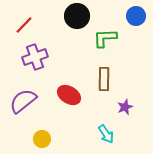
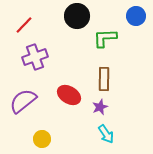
purple star: moved 25 px left
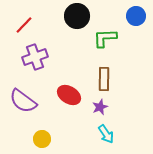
purple semicircle: rotated 104 degrees counterclockwise
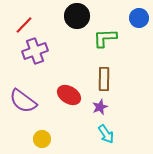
blue circle: moved 3 px right, 2 px down
purple cross: moved 6 px up
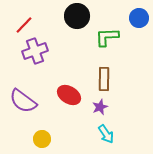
green L-shape: moved 2 px right, 1 px up
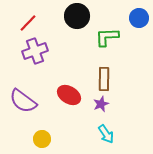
red line: moved 4 px right, 2 px up
purple star: moved 1 px right, 3 px up
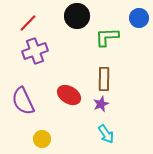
purple semicircle: rotated 28 degrees clockwise
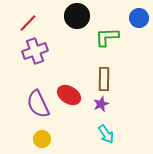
purple semicircle: moved 15 px right, 3 px down
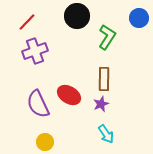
red line: moved 1 px left, 1 px up
green L-shape: rotated 125 degrees clockwise
yellow circle: moved 3 px right, 3 px down
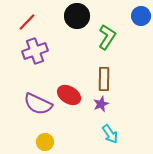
blue circle: moved 2 px right, 2 px up
purple semicircle: rotated 40 degrees counterclockwise
cyan arrow: moved 4 px right
